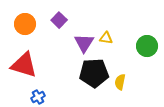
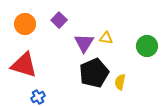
black pentagon: rotated 20 degrees counterclockwise
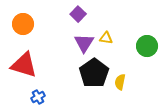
purple square: moved 19 px right, 6 px up
orange circle: moved 2 px left
black pentagon: rotated 12 degrees counterclockwise
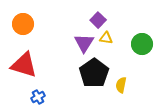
purple square: moved 20 px right, 6 px down
green circle: moved 5 px left, 2 px up
yellow semicircle: moved 1 px right, 3 px down
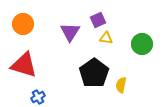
purple square: rotated 21 degrees clockwise
purple triangle: moved 14 px left, 11 px up
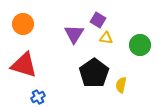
purple square: rotated 35 degrees counterclockwise
purple triangle: moved 4 px right, 2 px down
green circle: moved 2 px left, 1 px down
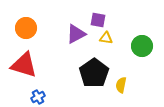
purple square: rotated 21 degrees counterclockwise
orange circle: moved 3 px right, 4 px down
purple triangle: moved 2 px right; rotated 30 degrees clockwise
green circle: moved 2 px right, 1 px down
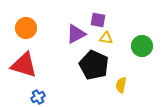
black pentagon: moved 8 px up; rotated 12 degrees counterclockwise
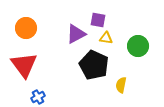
green circle: moved 4 px left
red triangle: rotated 36 degrees clockwise
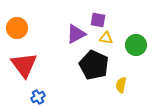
orange circle: moved 9 px left
green circle: moved 2 px left, 1 px up
